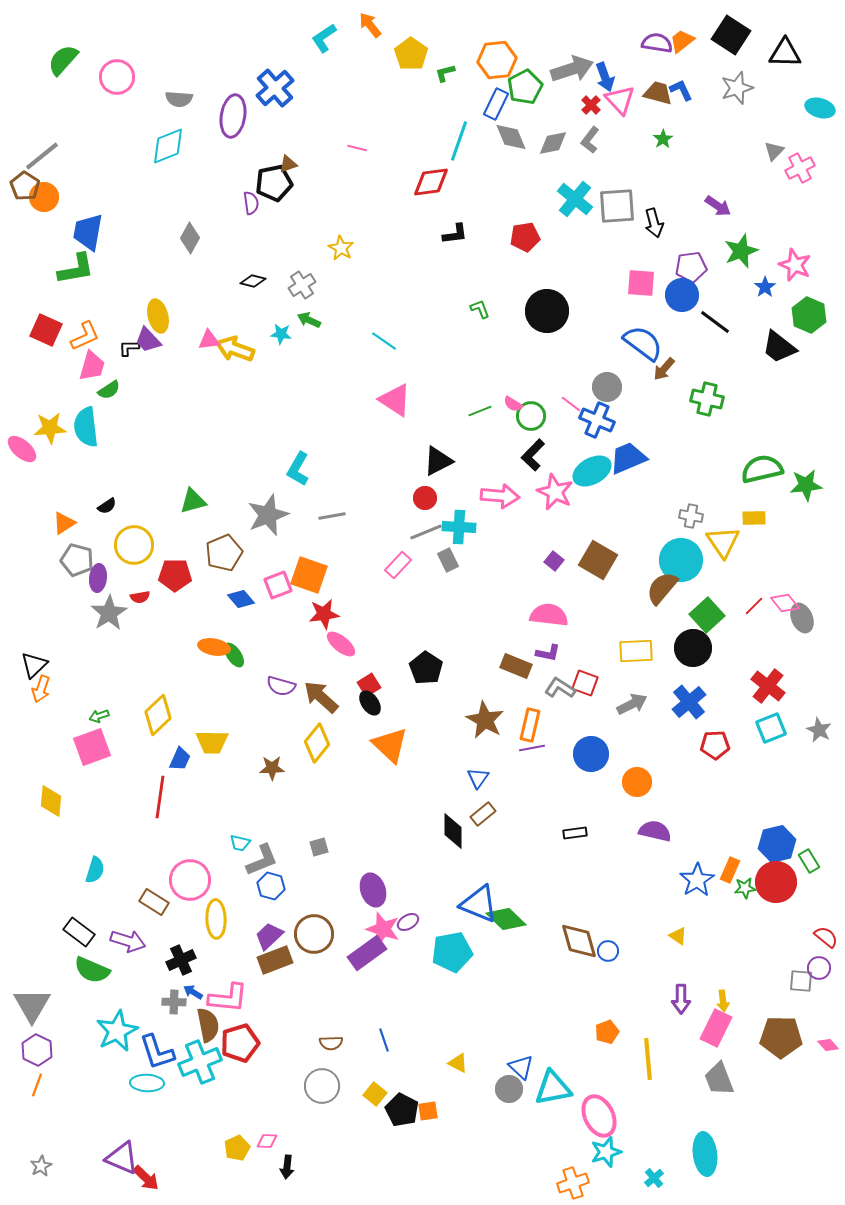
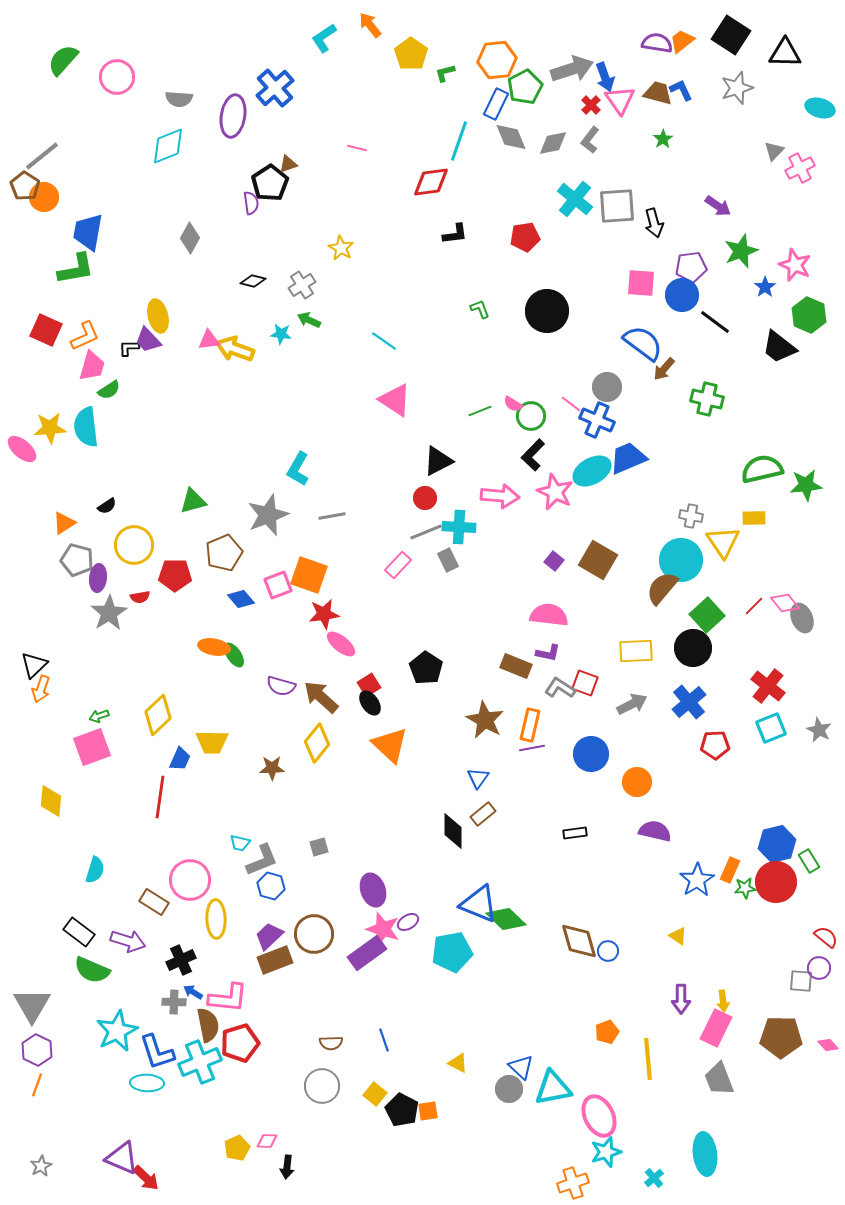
pink triangle at (620, 100): rotated 8 degrees clockwise
black pentagon at (274, 183): moved 4 px left; rotated 21 degrees counterclockwise
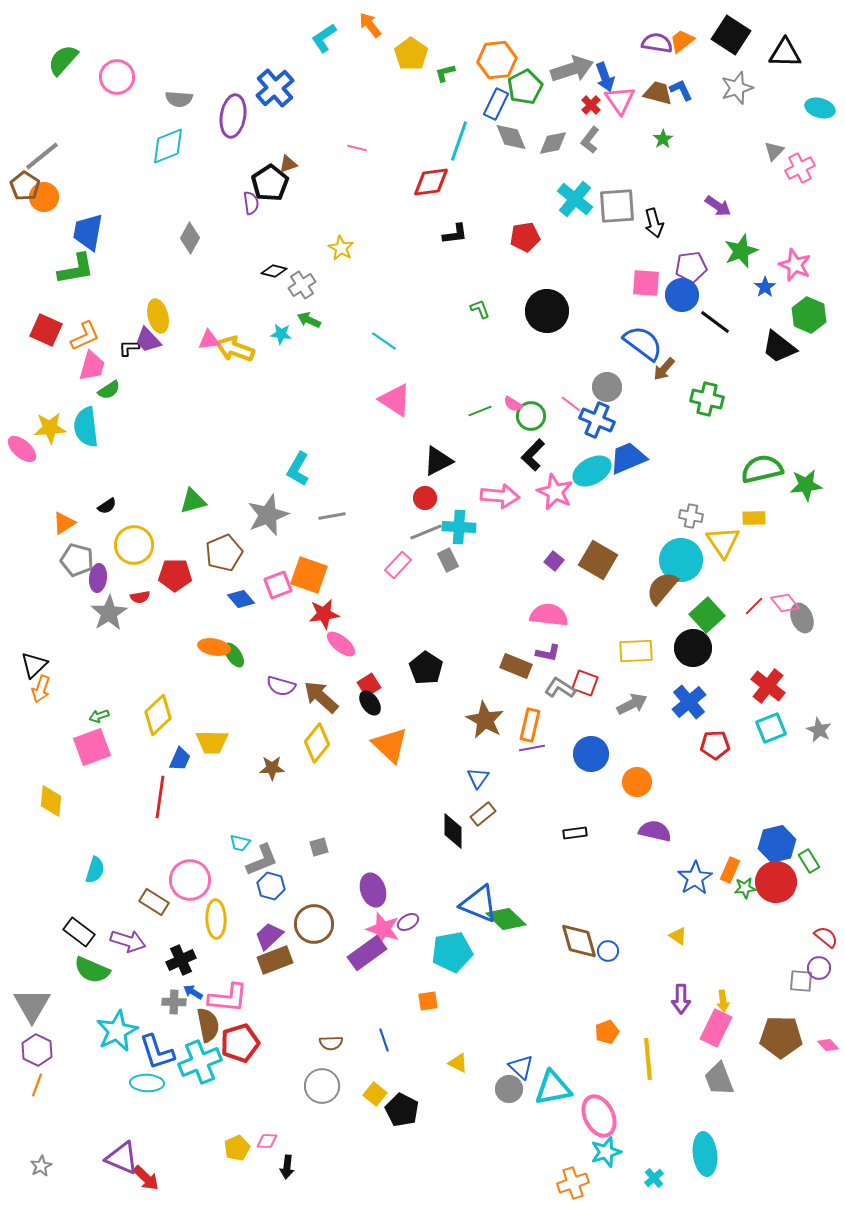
black diamond at (253, 281): moved 21 px right, 10 px up
pink square at (641, 283): moved 5 px right
blue star at (697, 880): moved 2 px left, 2 px up
brown circle at (314, 934): moved 10 px up
orange square at (428, 1111): moved 110 px up
